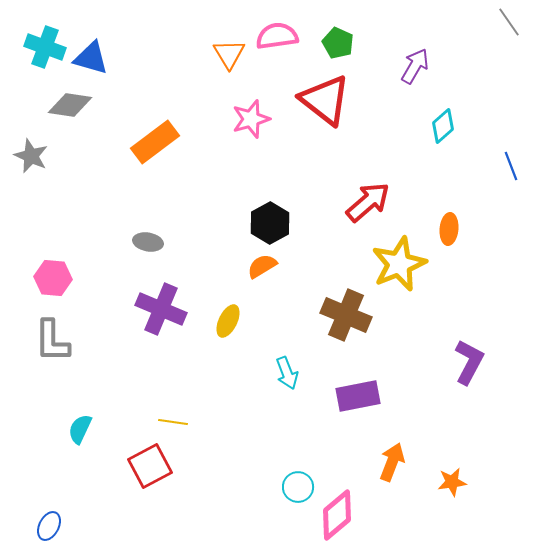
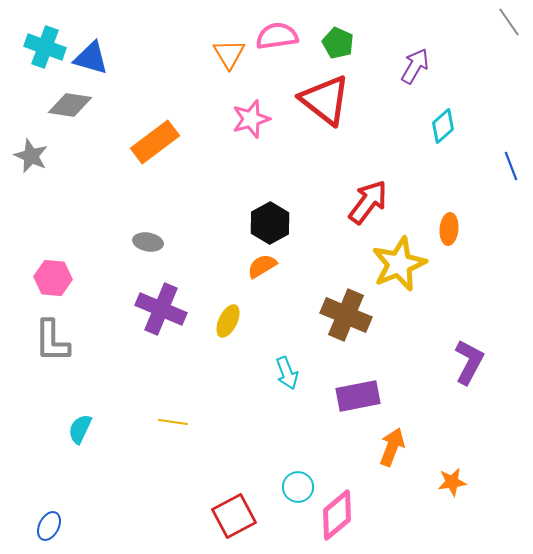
red arrow: rotated 12 degrees counterclockwise
orange arrow: moved 15 px up
red square: moved 84 px right, 50 px down
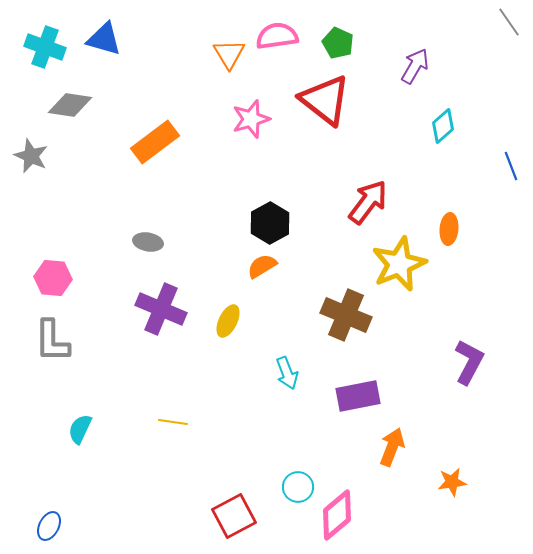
blue triangle: moved 13 px right, 19 px up
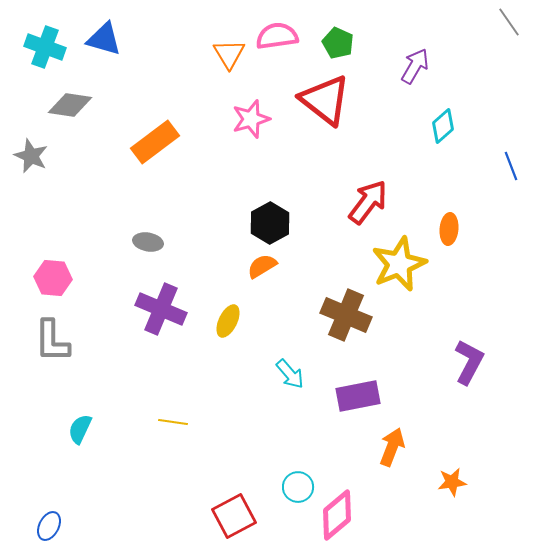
cyan arrow: moved 3 px right, 1 px down; rotated 20 degrees counterclockwise
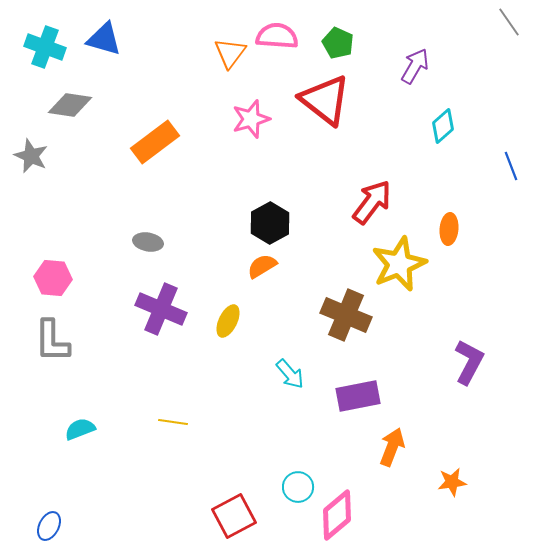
pink semicircle: rotated 12 degrees clockwise
orange triangle: moved 1 px right, 1 px up; rotated 8 degrees clockwise
red arrow: moved 4 px right
cyan semicircle: rotated 44 degrees clockwise
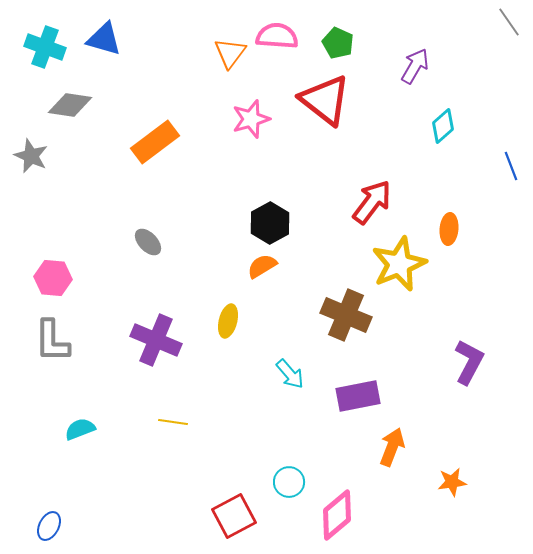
gray ellipse: rotated 36 degrees clockwise
purple cross: moved 5 px left, 31 px down
yellow ellipse: rotated 12 degrees counterclockwise
cyan circle: moved 9 px left, 5 px up
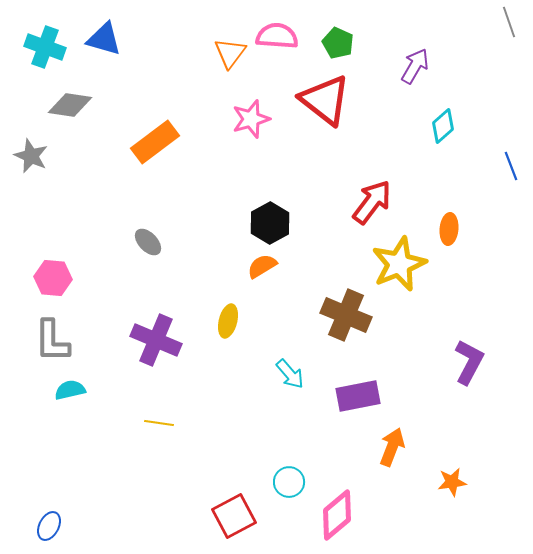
gray line: rotated 16 degrees clockwise
yellow line: moved 14 px left, 1 px down
cyan semicircle: moved 10 px left, 39 px up; rotated 8 degrees clockwise
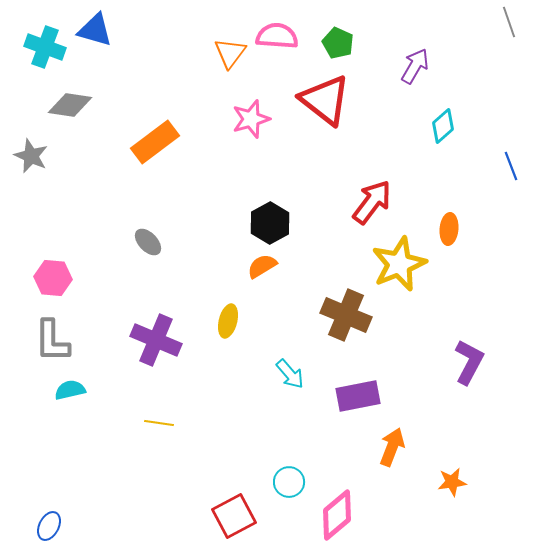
blue triangle: moved 9 px left, 9 px up
